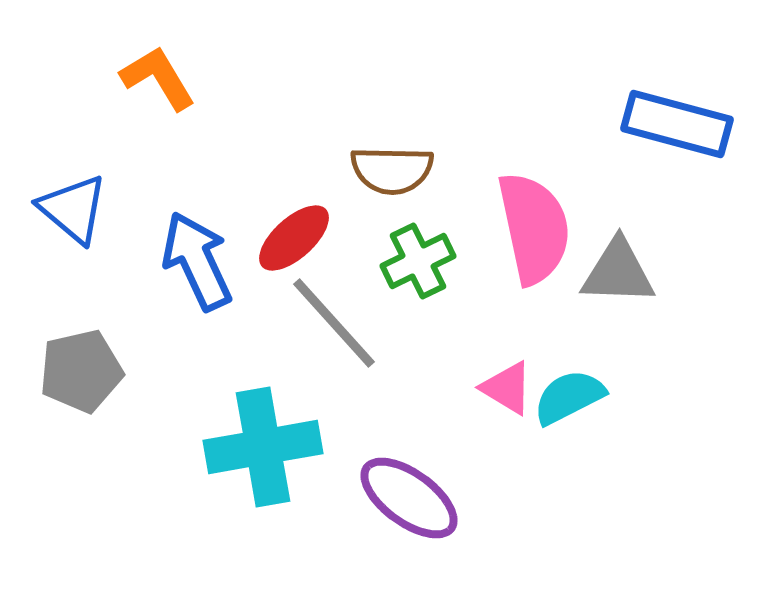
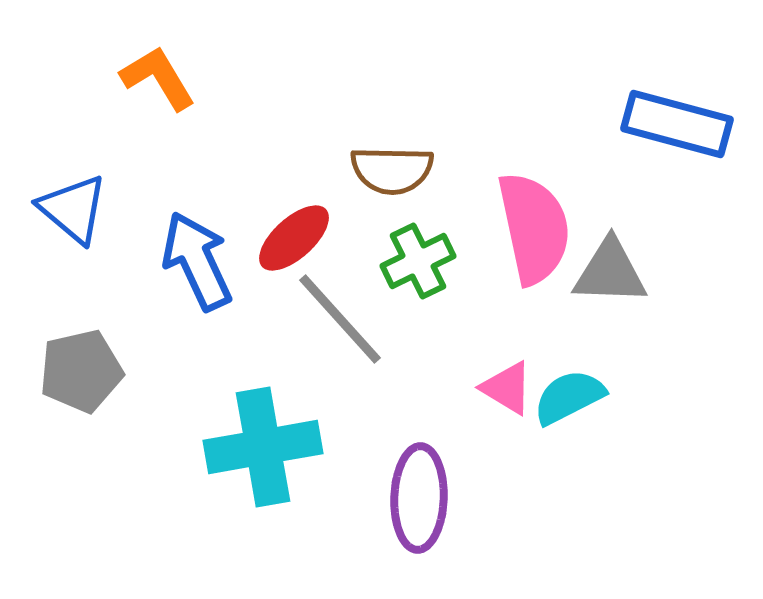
gray triangle: moved 8 px left
gray line: moved 6 px right, 4 px up
purple ellipse: moved 10 px right; rotated 56 degrees clockwise
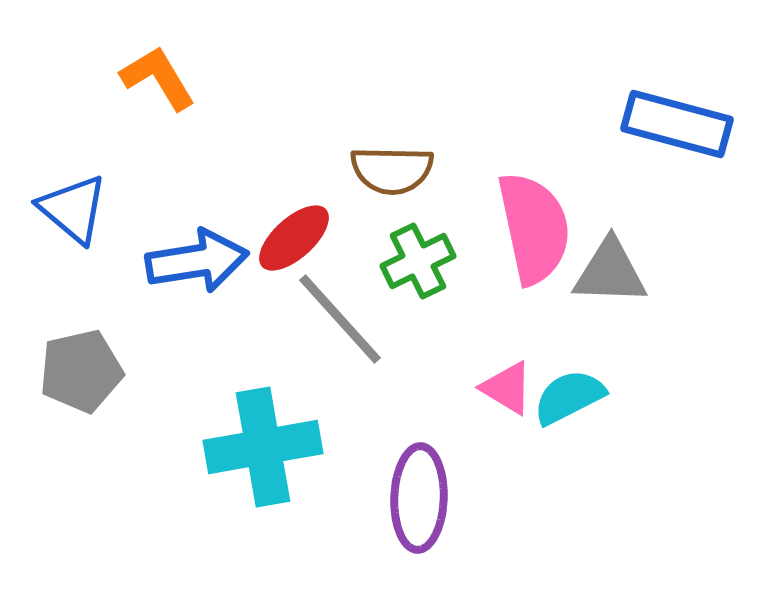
blue arrow: rotated 106 degrees clockwise
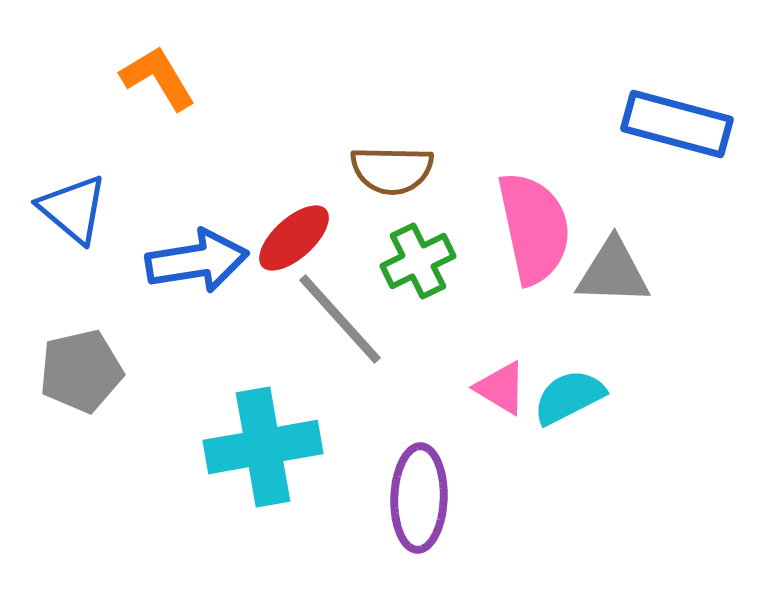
gray triangle: moved 3 px right
pink triangle: moved 6 px left
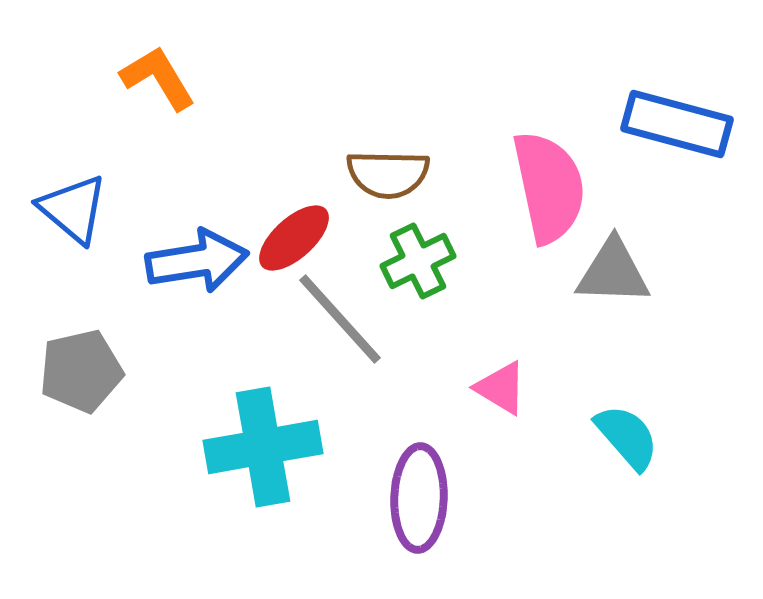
brown semicircle: moved 4 px left, 4 px down
pink semicircle: moved 15 px right, 41 px up
cyan semicircle: moved 58 px right, 40 px down; rotated 76 degrees clockwise
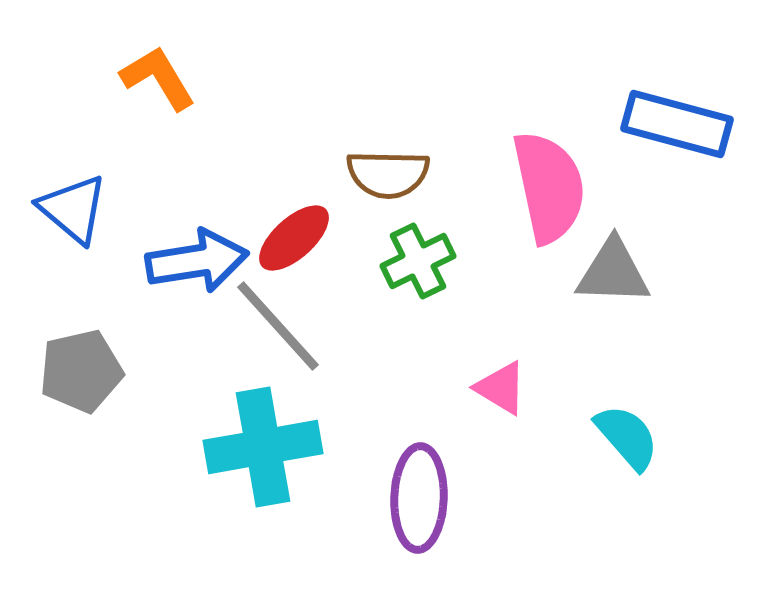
gray line: moved 62 px left, 7 px down
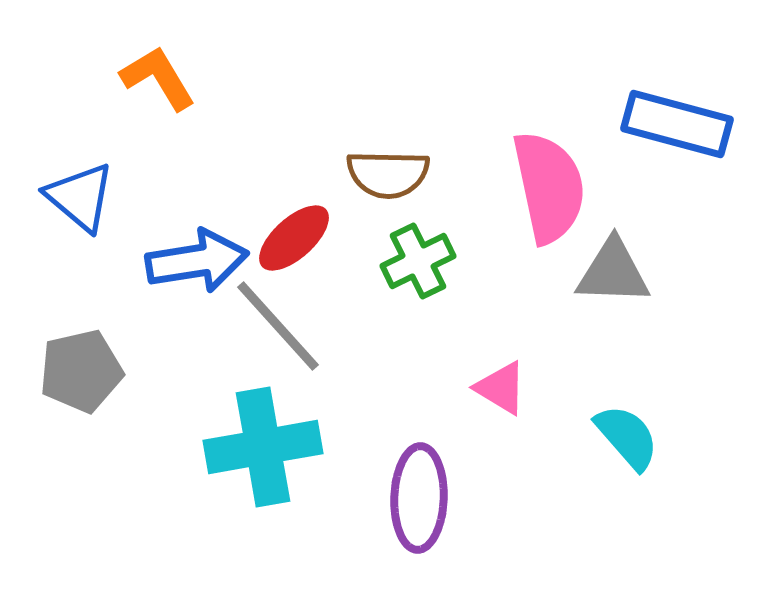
blue triangle: moved 7 px right, 12 px up
